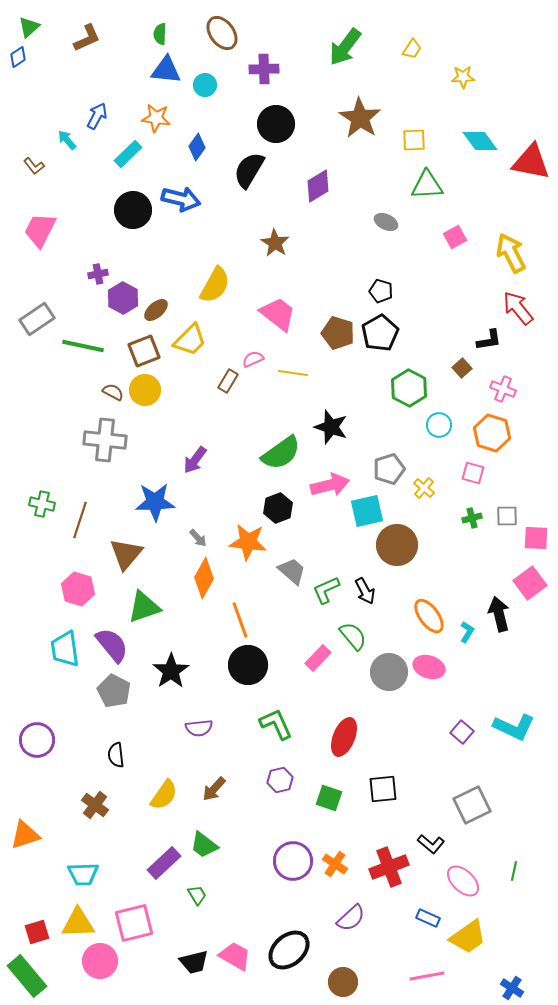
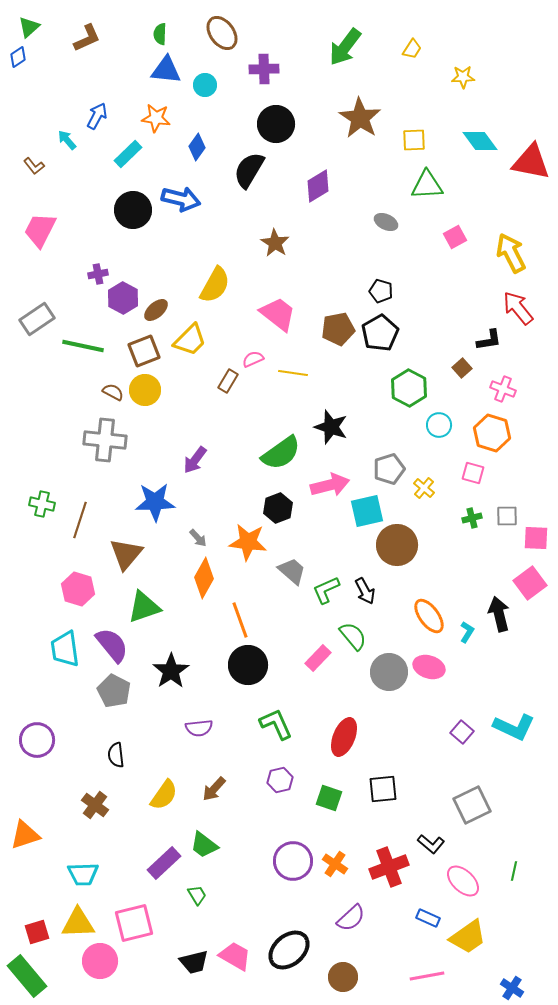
brown pentagon at (338, 333): moved 4 px up; rotated 28 degrees counterclockwise
brown circle at (343, 982): moved 5 px up
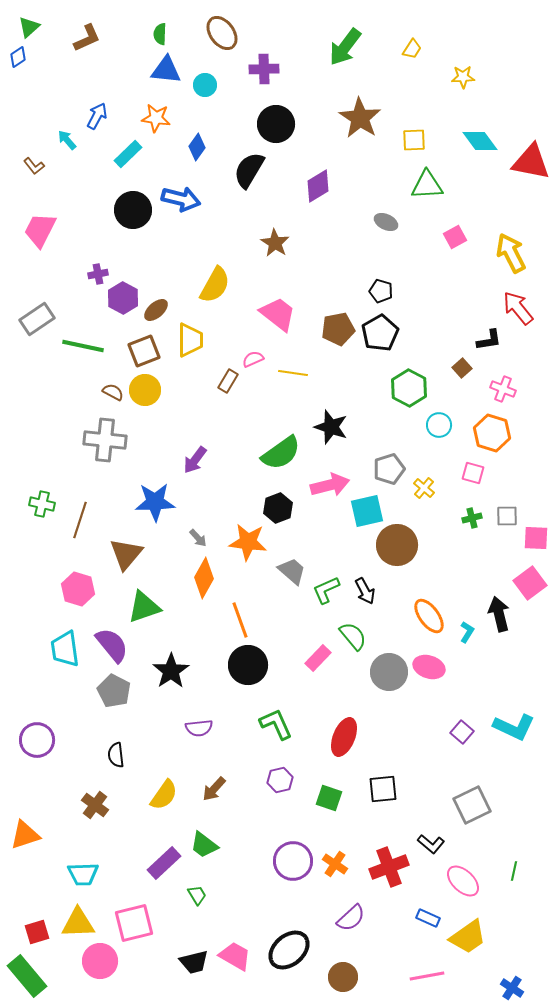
yellow trapezoid at (190, 340): rotated 45 degrees counterclockwise
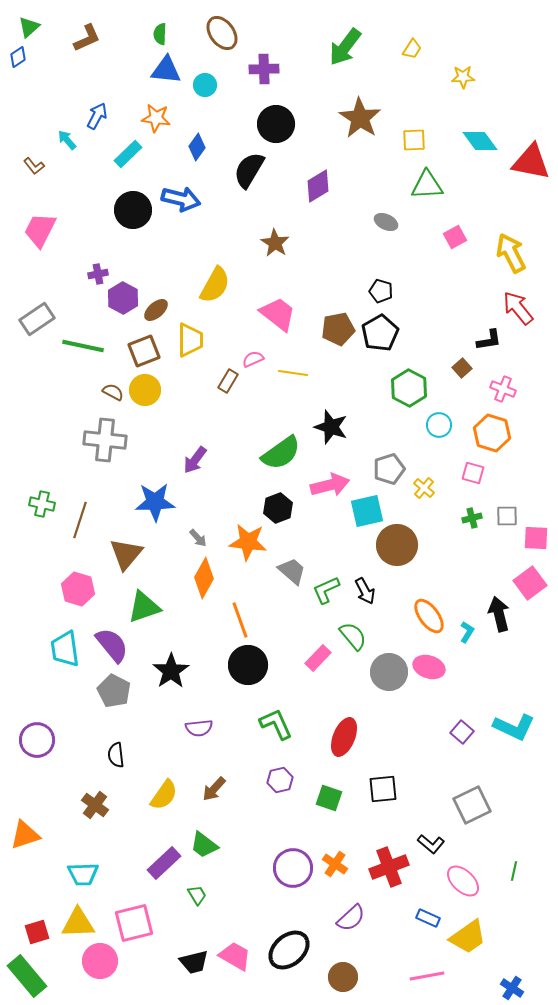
purple circle at (293, 861): moved 7 px down
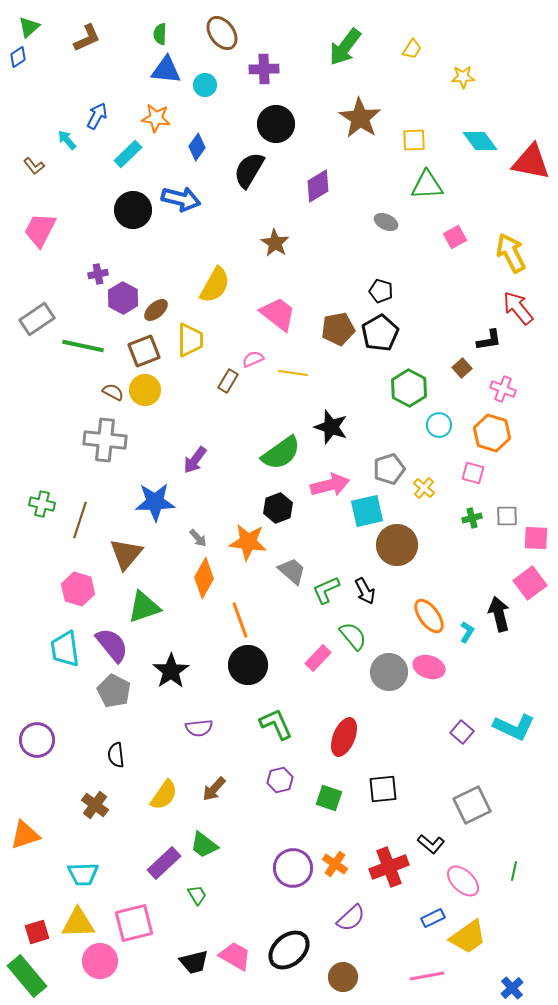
blue rectangle at (428, 918): moved 5 px right; rotated 50 degrees counterclockwise
blue cross at (512, 988): rotated 15 degrees clockwise
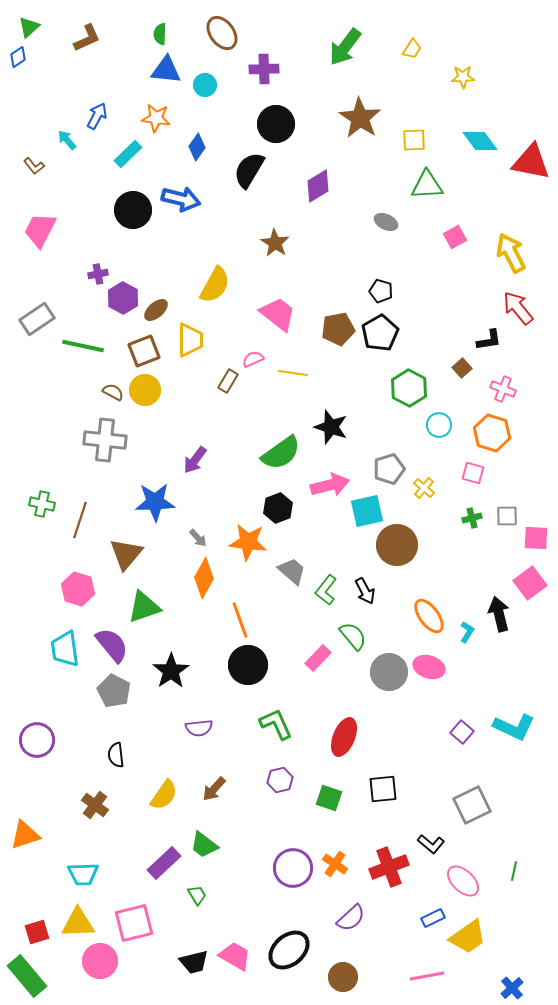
green L-shape at (326, 590): rotated 28 degrees counterclockwise
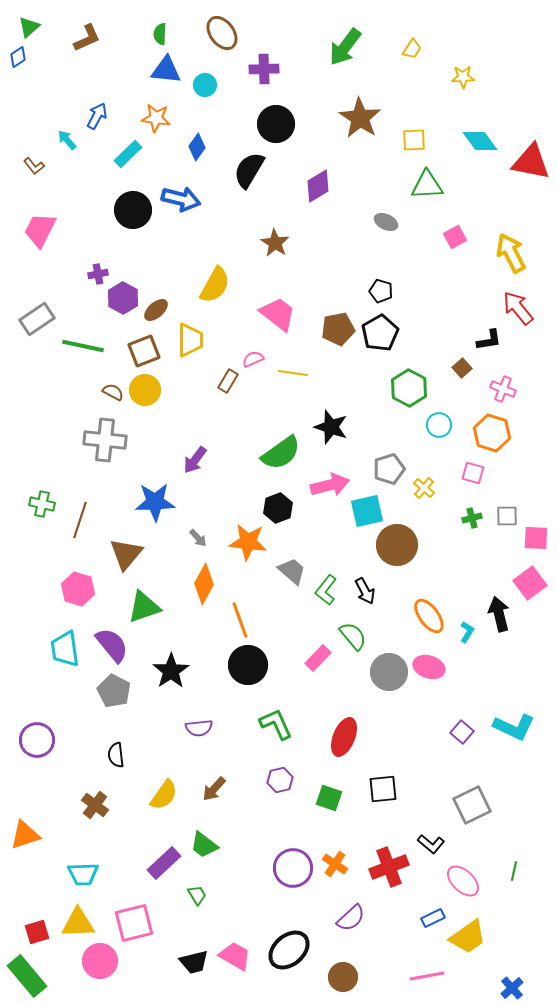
orange diamond at (204, 578): moved 6 px down
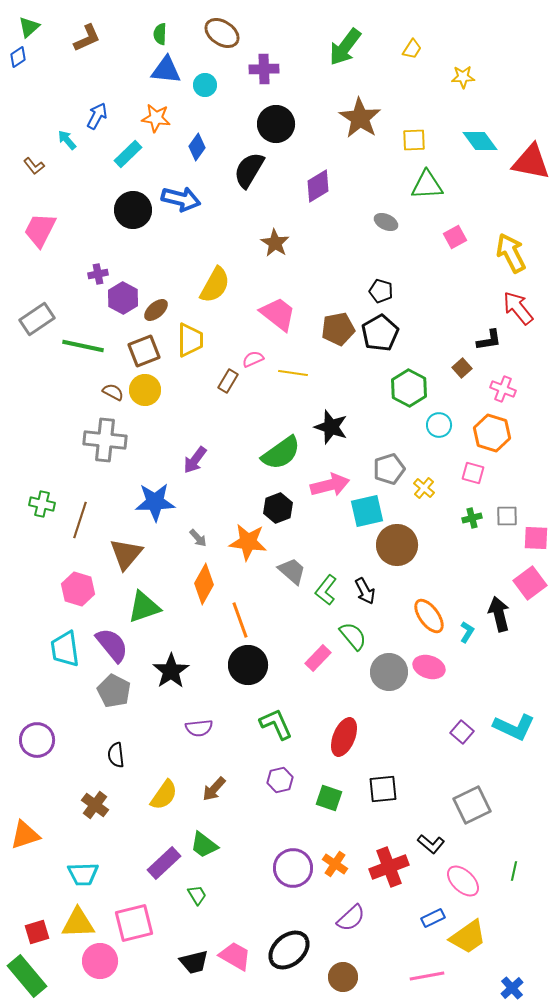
brown ellipse at (222, 33): rotated 20 degrees counterclockwise
